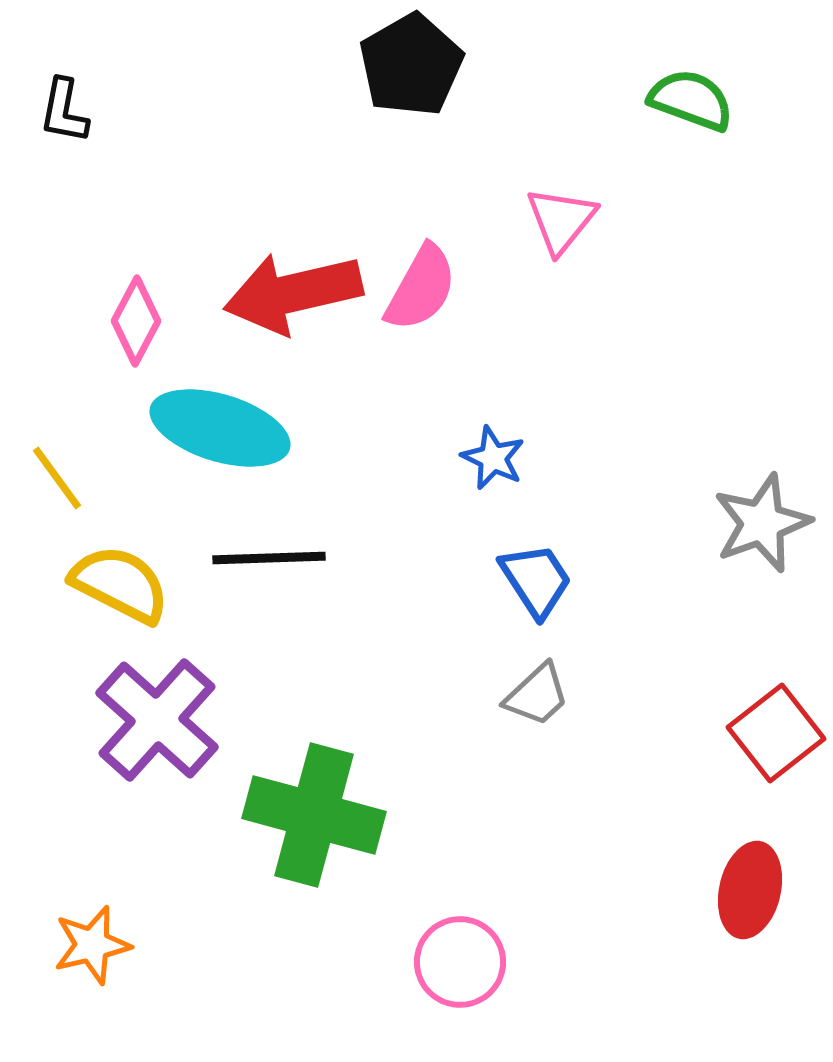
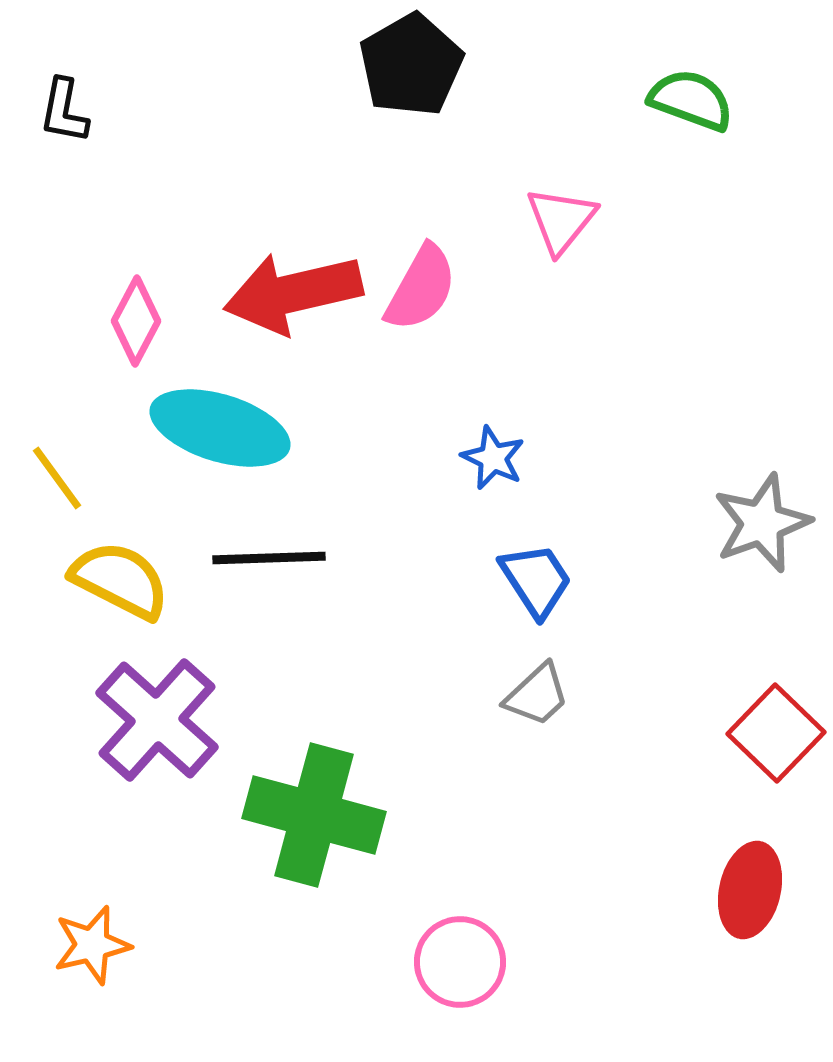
yellow semicircle: moved 4 px up
red square: rotated 8 degrees counterclockwise
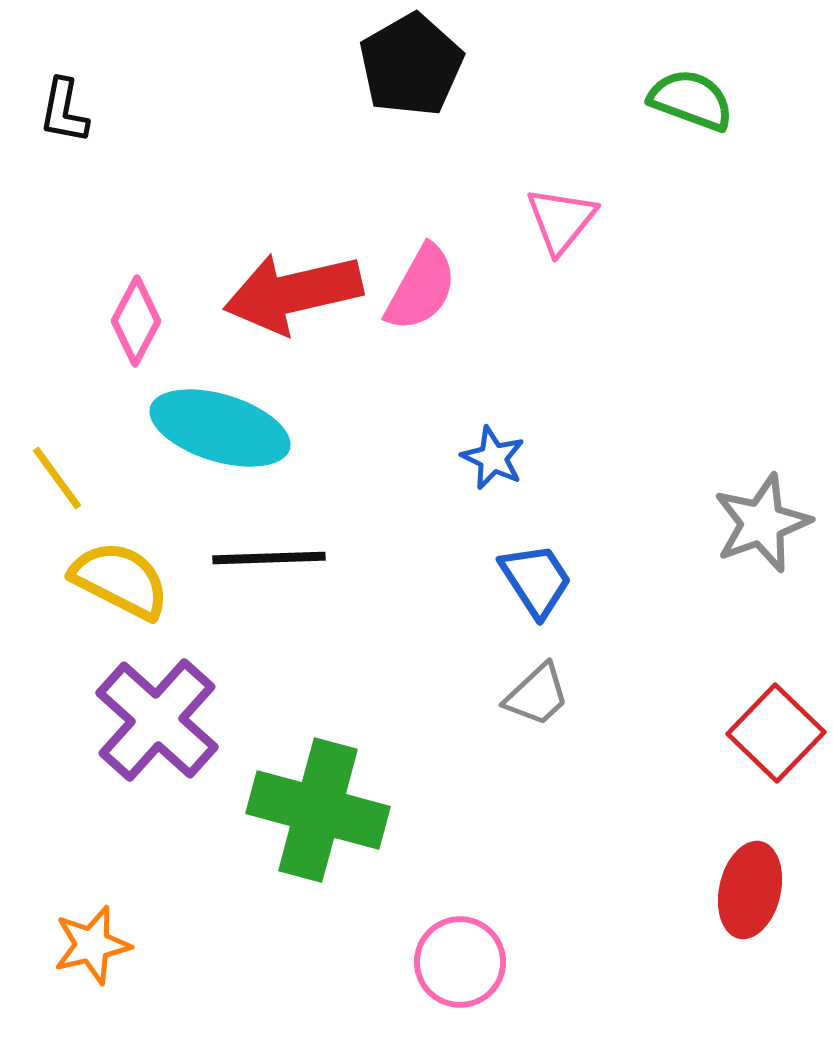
green cross: moved 4 px right, 5 px up
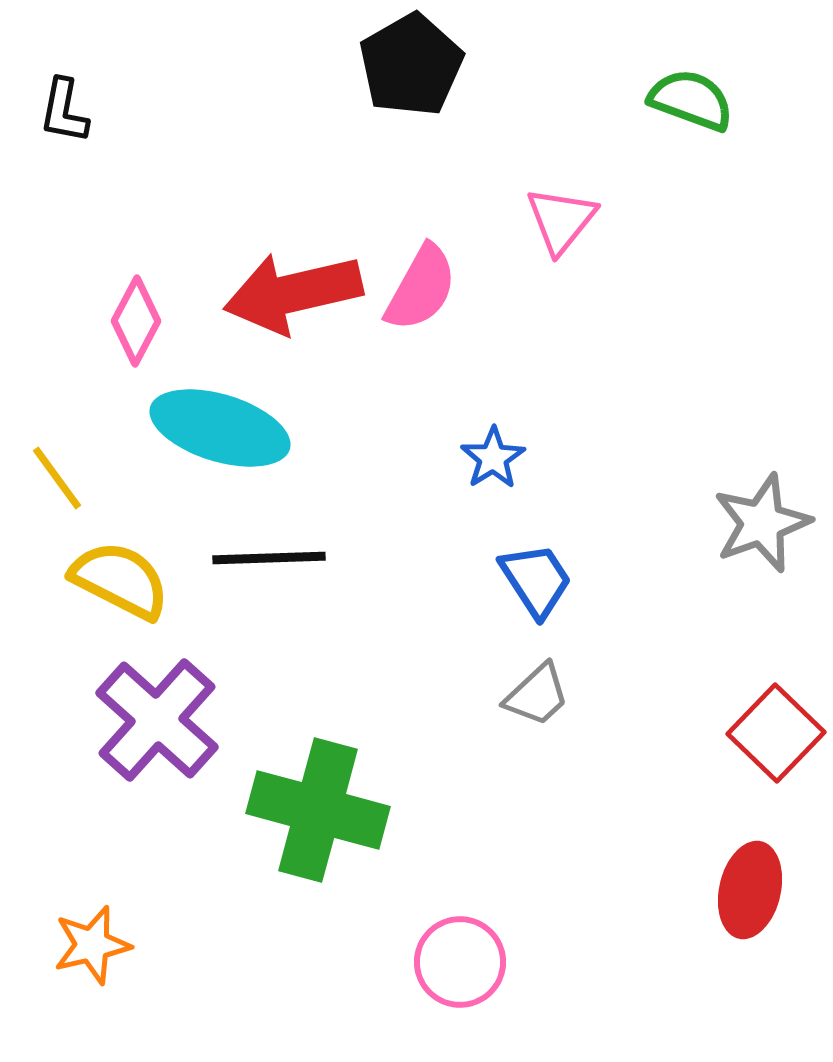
blue star: rotated 14 degrees clockwise
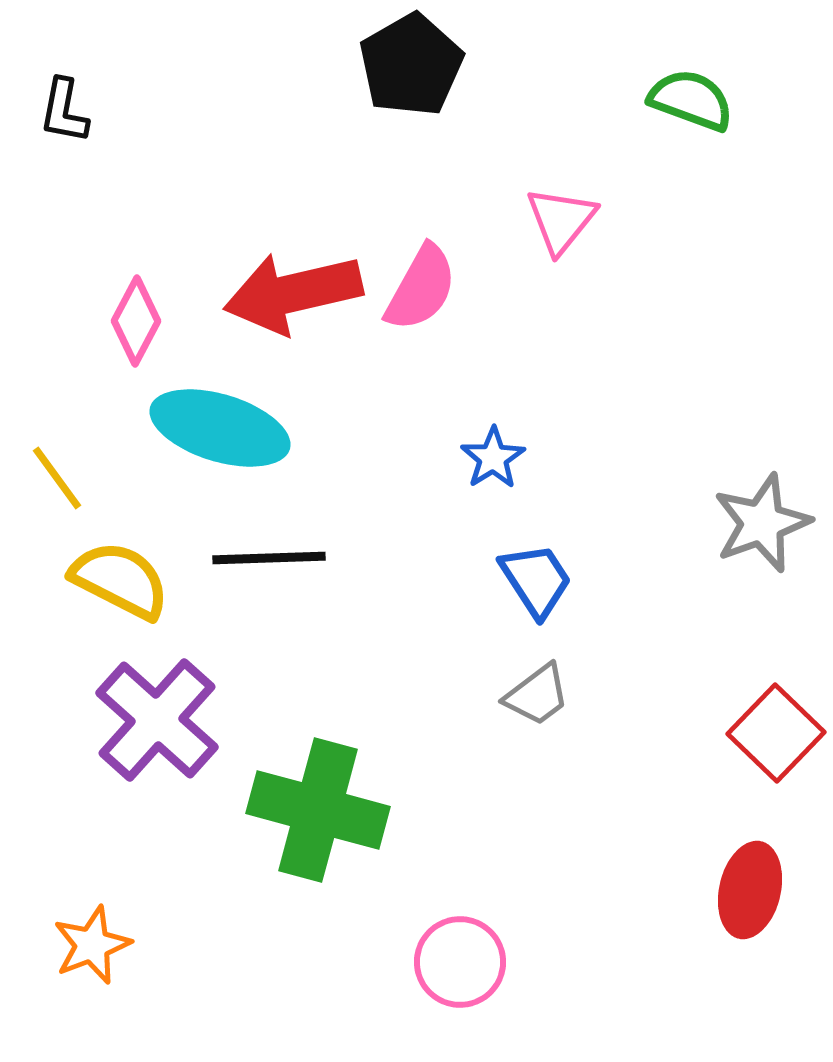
gray trapezoid: rotated 6 degrees clockwise
orange star: rotated 8 degrees counterclockwise
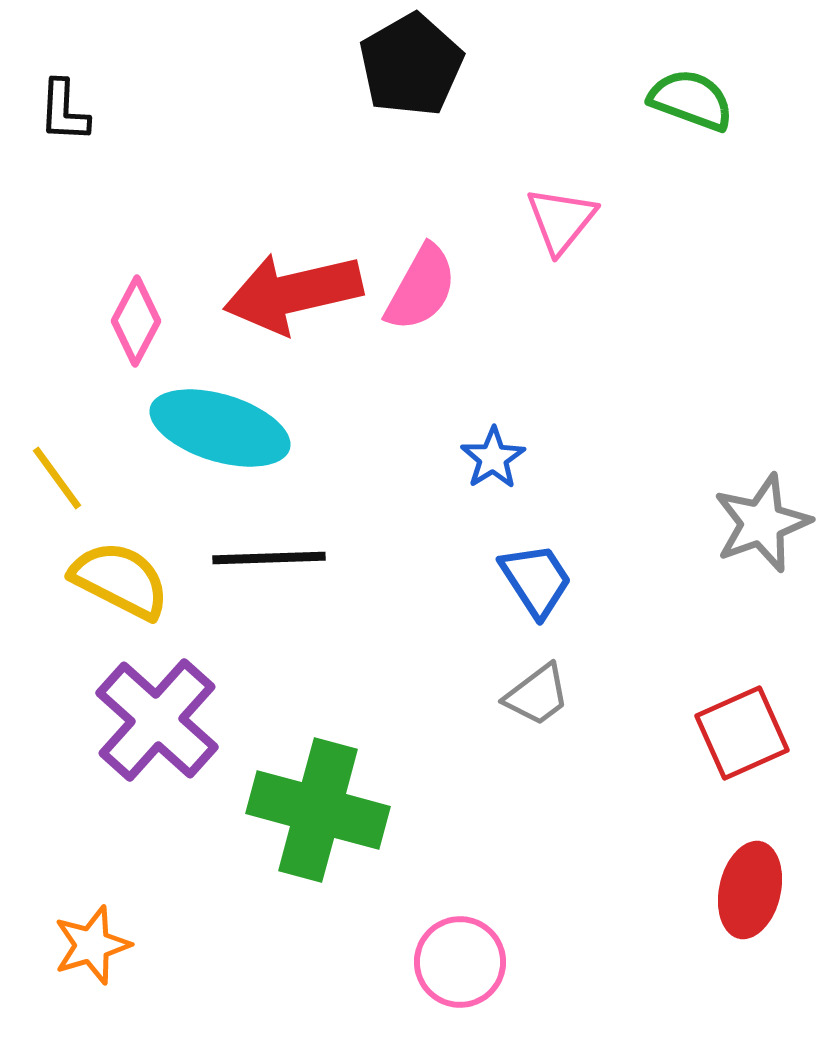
black L-shape: rotated 8 degrees counterclockwise
red square: moved 34 px left; rotated 22 degrees clockwise
orange star: rotated 4 degrees clockwise
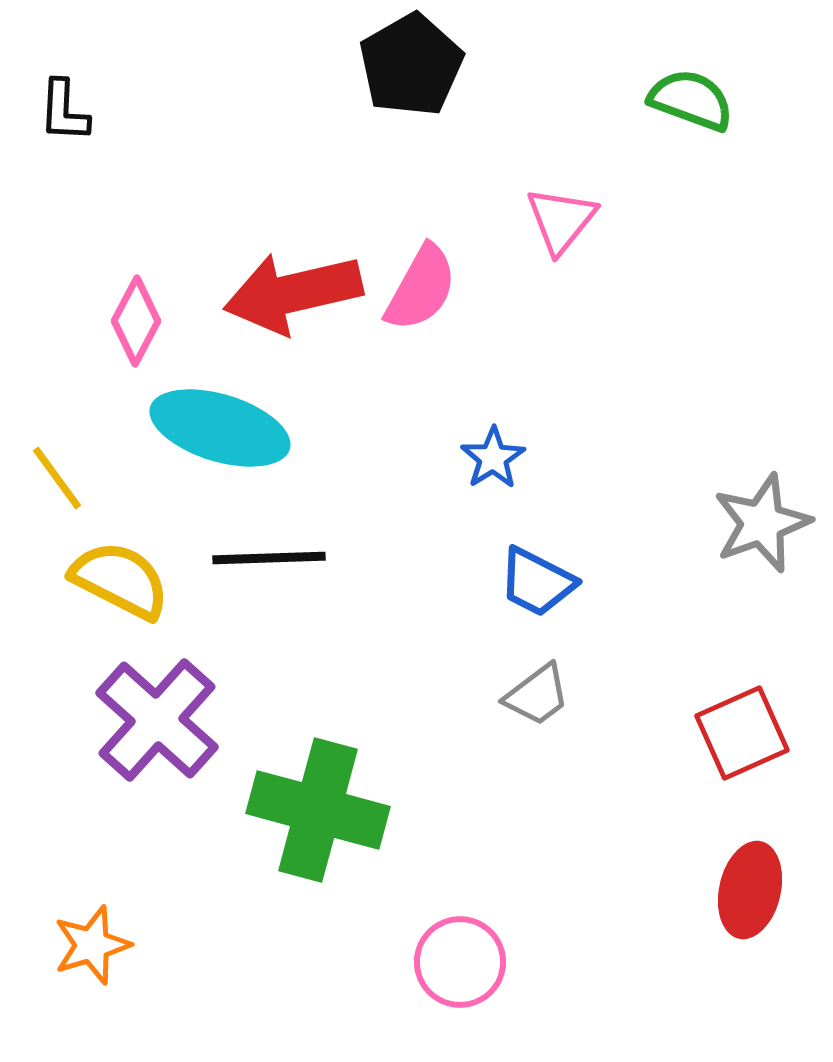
blue trapezoid: moved 1 px right, 2 px down; rotated 150 degrees clockwise
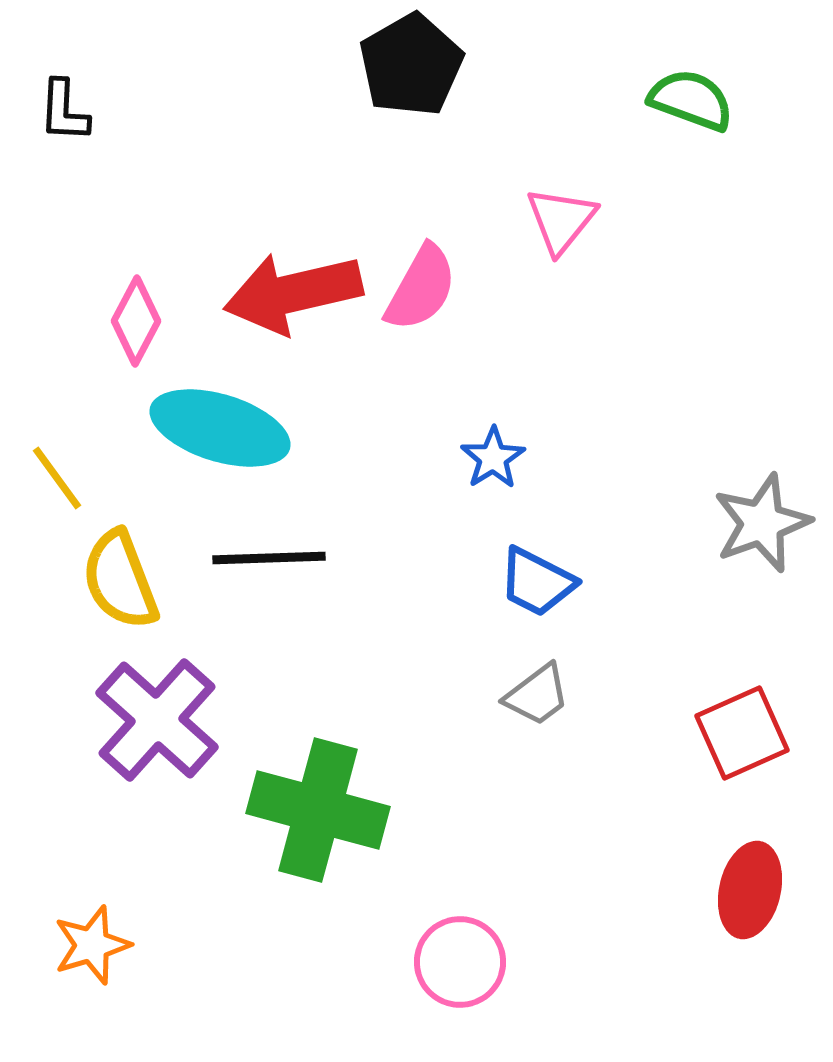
yellow semicircle: rotated 138 degrees counterclockwise
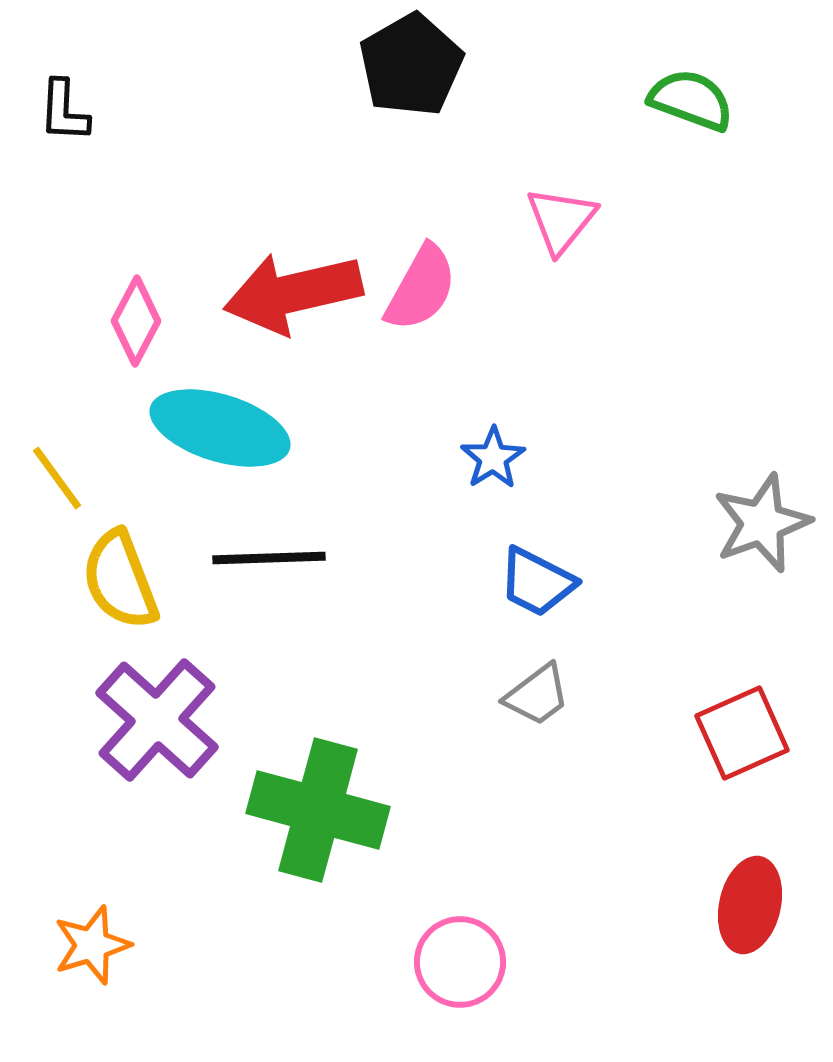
red ellipse: moved 15 px down
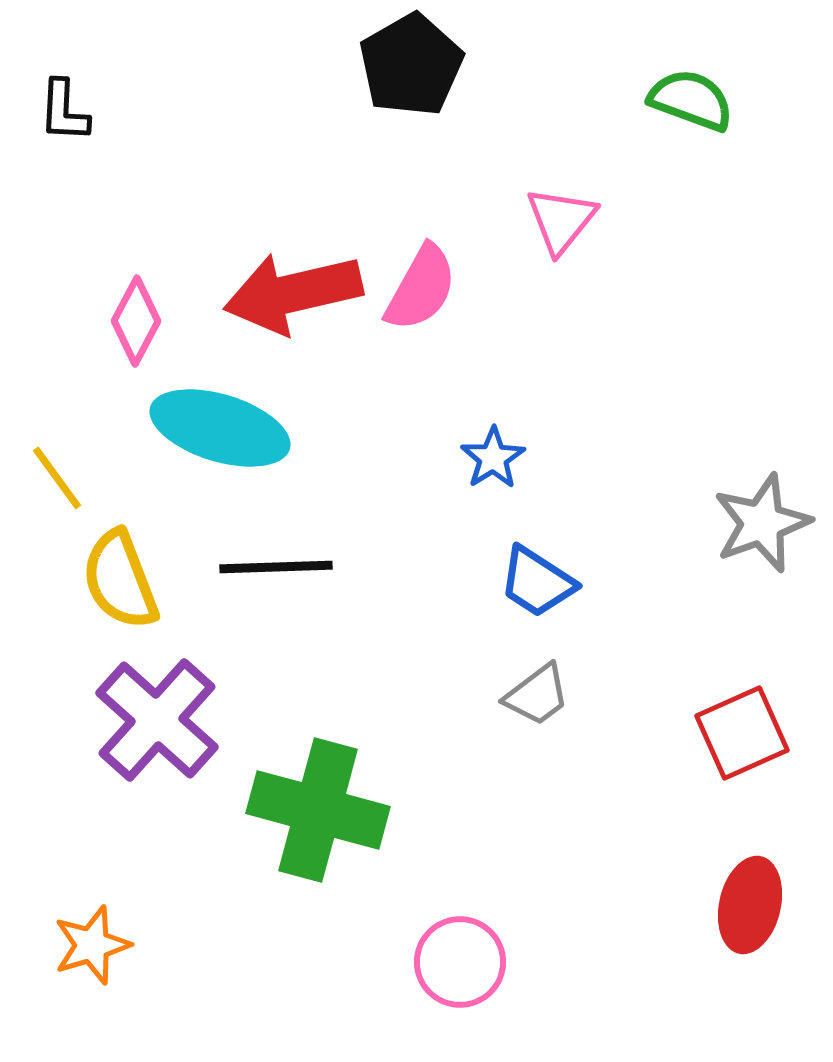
black line: moved 7 px right, 9 px down
blue trapezoid: rotated 6 degrees clockwise
